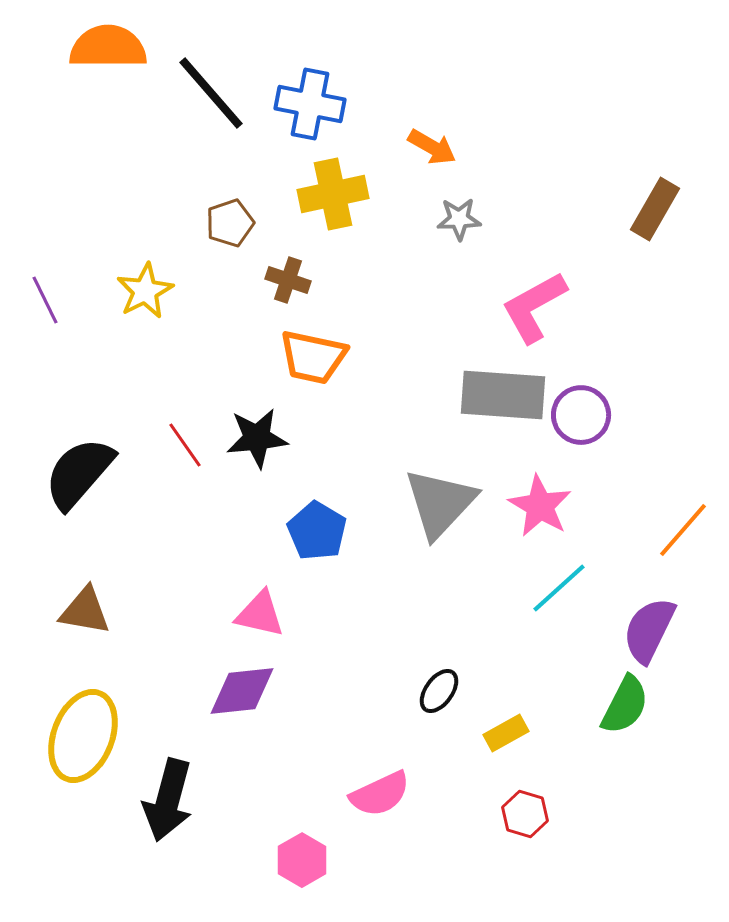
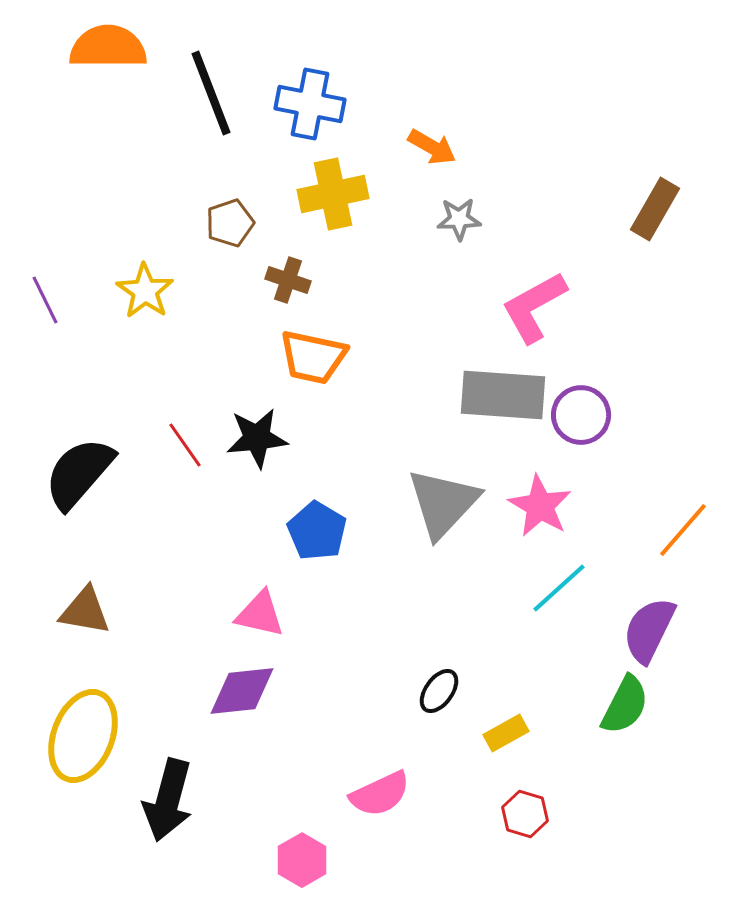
black line: rotated 20 degrees clockwise
yellow star: rotated 10 degrees counterclockwise
gray triangle: moved 3 px right
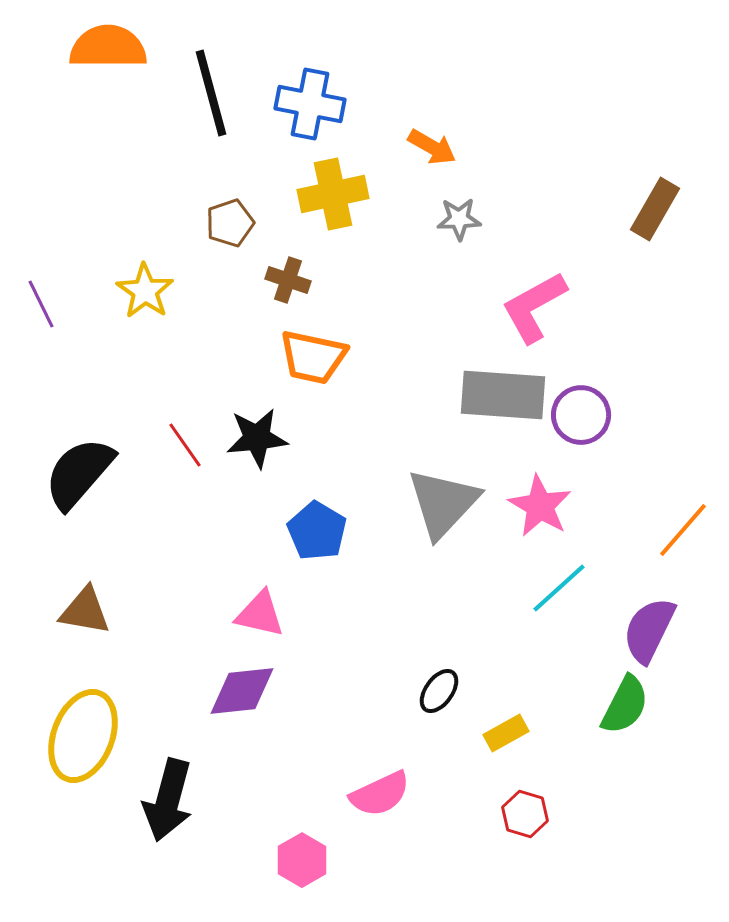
black line: rotated 6 degrees clockwise
purple line: moved 4 px left, 4 px down
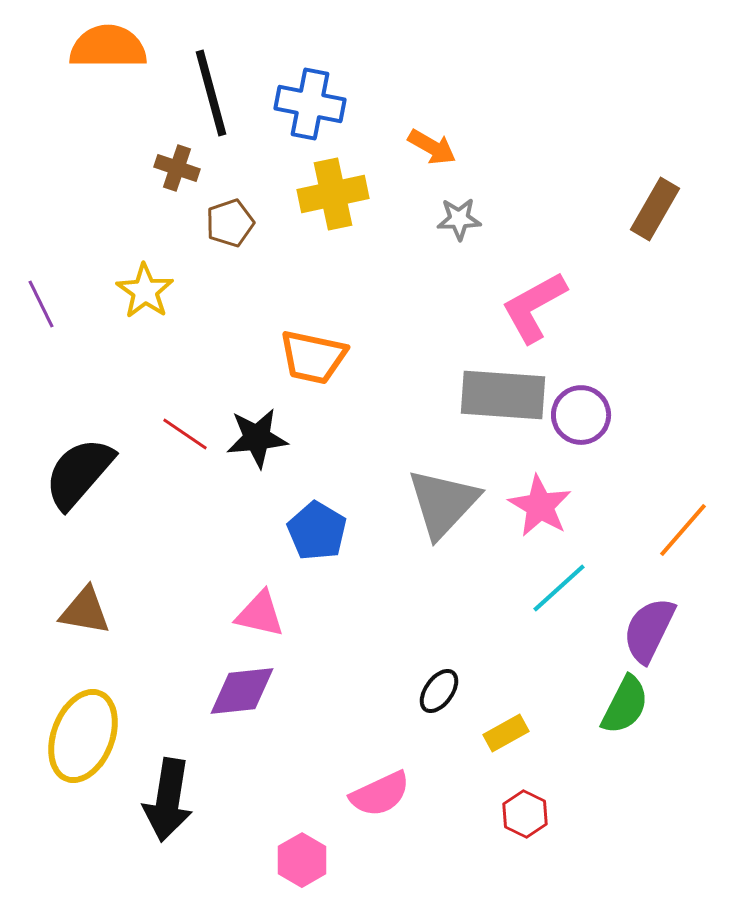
brown cross: moved 111 px left, 112 px up
red line: moved 11 px up; rotated 21 degrees counterclockwise
black arrow: rotated 6 degrees counterclockwise
red hexagon: rotated 9 degrees clockwise
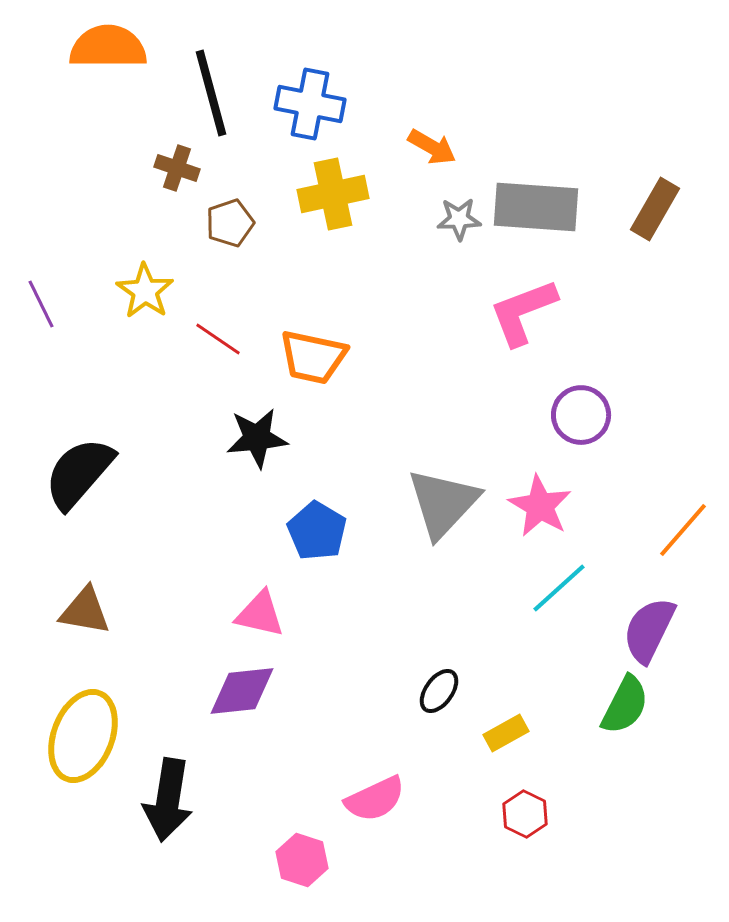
pink L-shape: moved 11 px left, 5 px down; rotated 8 degrees clockwise
gray rectangle: moved 33 px right, 188 px up
red line: moved 33 px right, 95 px up
pink semicircle: moved 5 px left, 5 px down
pink hexagon: rotated 12 degrees counterclockwise
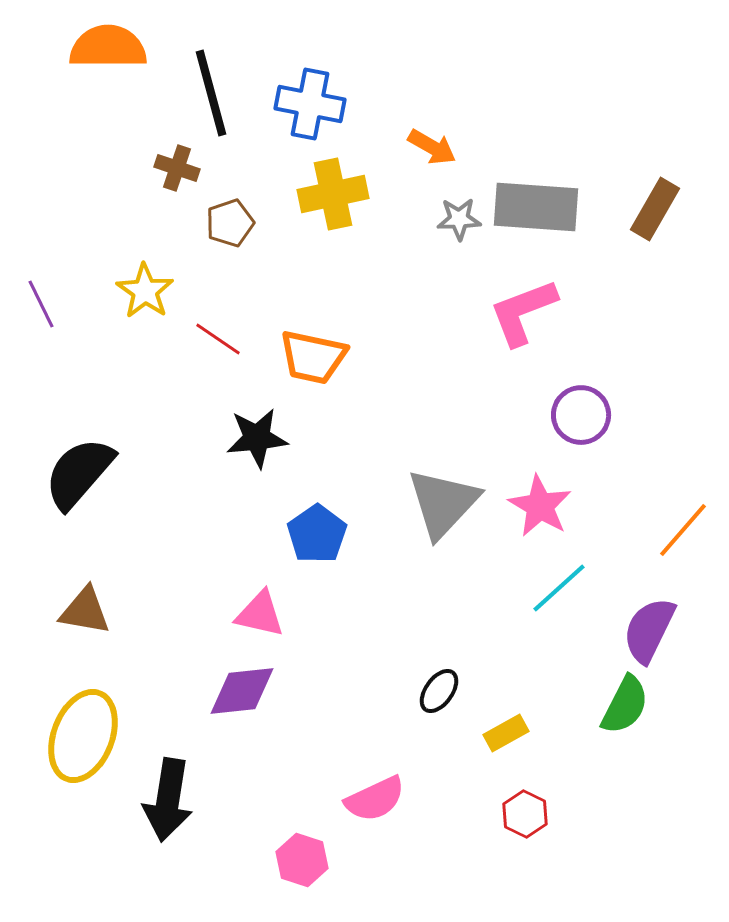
blue pentagon: moved 3 px down; rotated 6 degrees clockwise
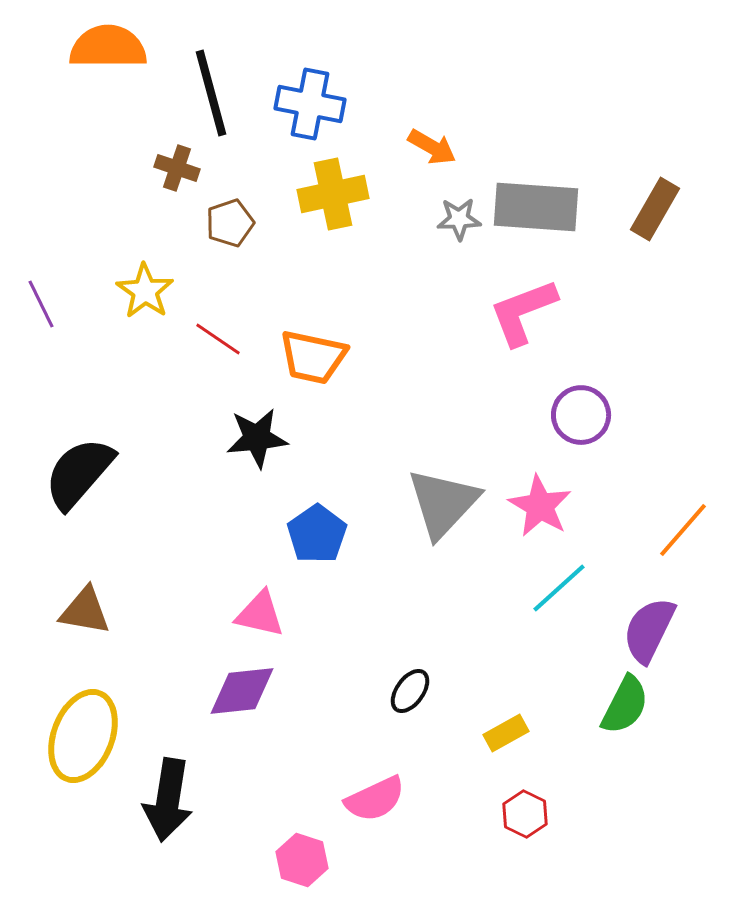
black ellipse: moved 29 px left
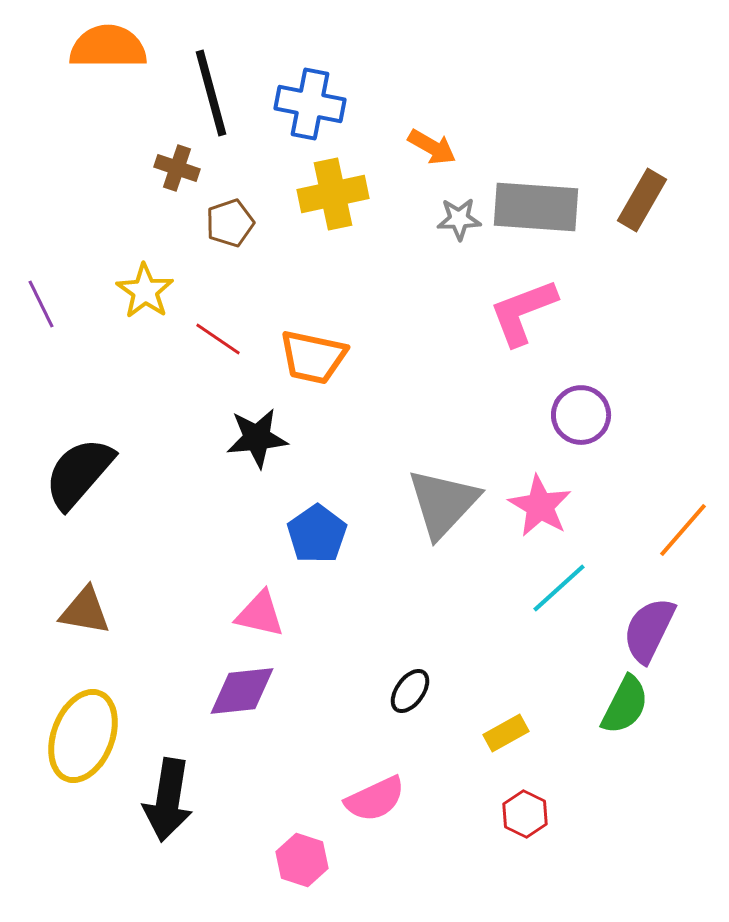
brown rectangle: moved 13 px left, 9 px up
